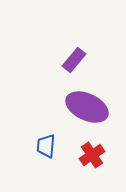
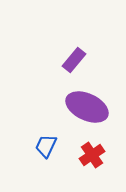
blue trapezoid: rotated 20 degrees clockwise
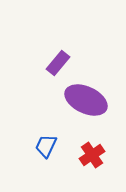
purple rectangle: moved 16 px left, 3 px down
purple ellipse: moved 1 px left, 7 px up
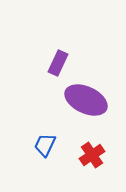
purple rectangle: rotated 15 degrees counterclockwise
blue trapezoid: moved 1 px left, 1 px up
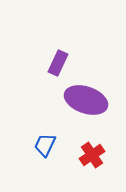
purple ellipse: rotated 6 degrees counterclockwise
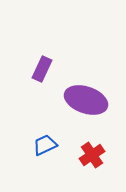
purple rectangle: moved 16 px left, 6 px down
blue trapezoid: rotated 40 degrees clockwise
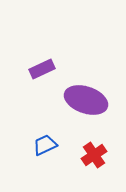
purple rectangle: rotated 40 degrees clockwise
red cross: moved 2 px right
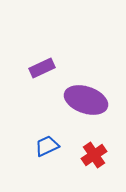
purple rectangle: moved 1 px up
blue trapezoid: moved 2 px right, 1 px down
